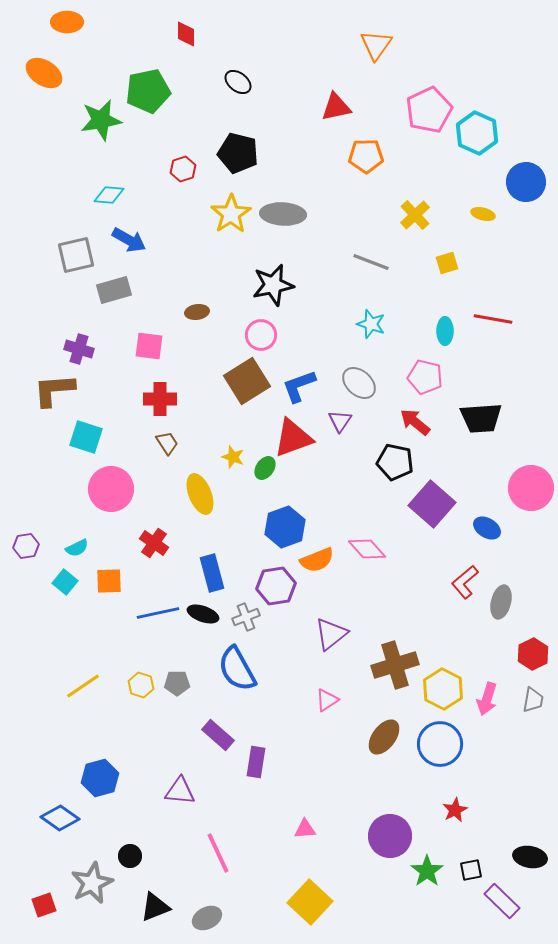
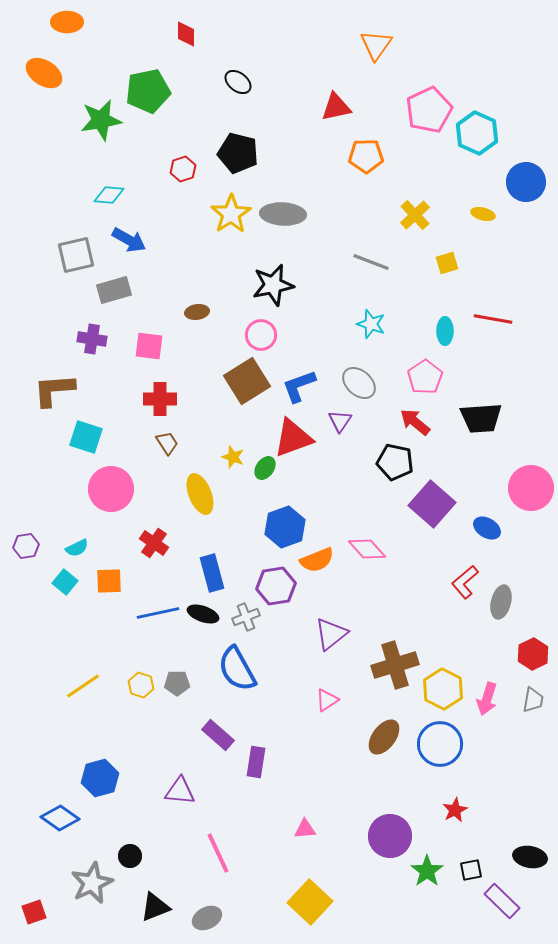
purple cross at (79, 349): moved 13 px right, 10 px up; rotated 8 degrees counterclockwise
pink pentagon at (425, 377): rotated 24 degrees clockwise
red square at (44, 905): moved 10 px left, 7 px down
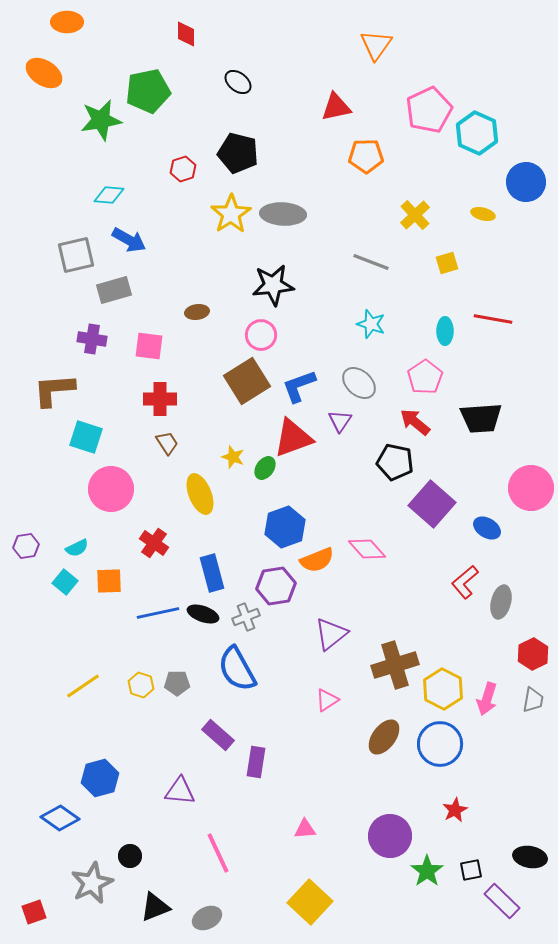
black star at (273, 285): rotated 6 degrees clockwise
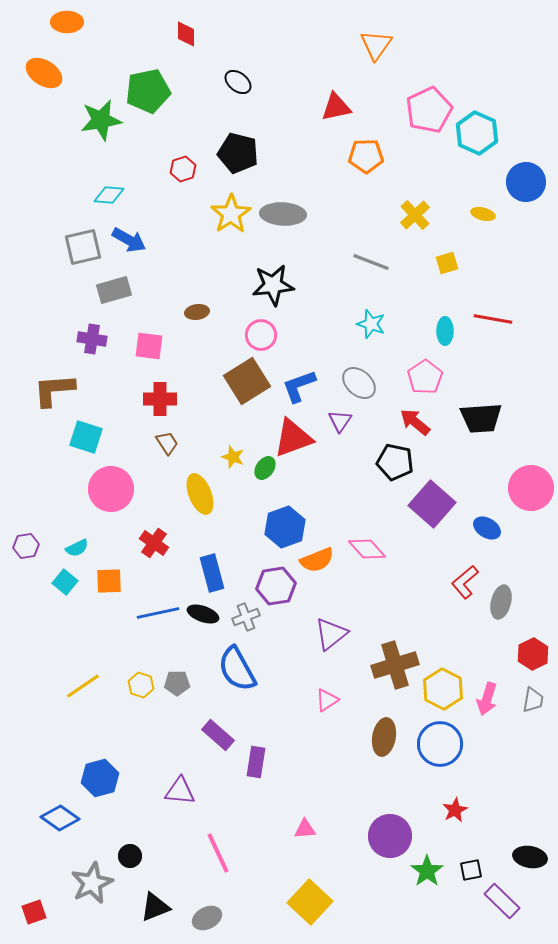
gray square at (76, 255): moved 7 px right, 8 px up
brown ellipse at (384, 737): rotated 27 degrees counterclockwise
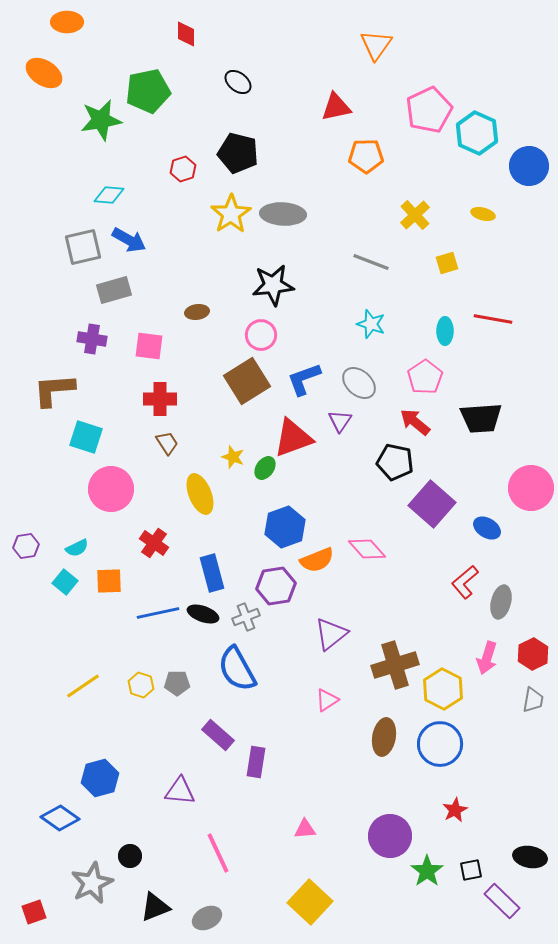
blue circle at (526, 182): moved 3 px right, 16 px up
blue L-shape at (299, 386): moved 5 px right, 7 px up
pink arrow at (487, 699): moved 41 px up
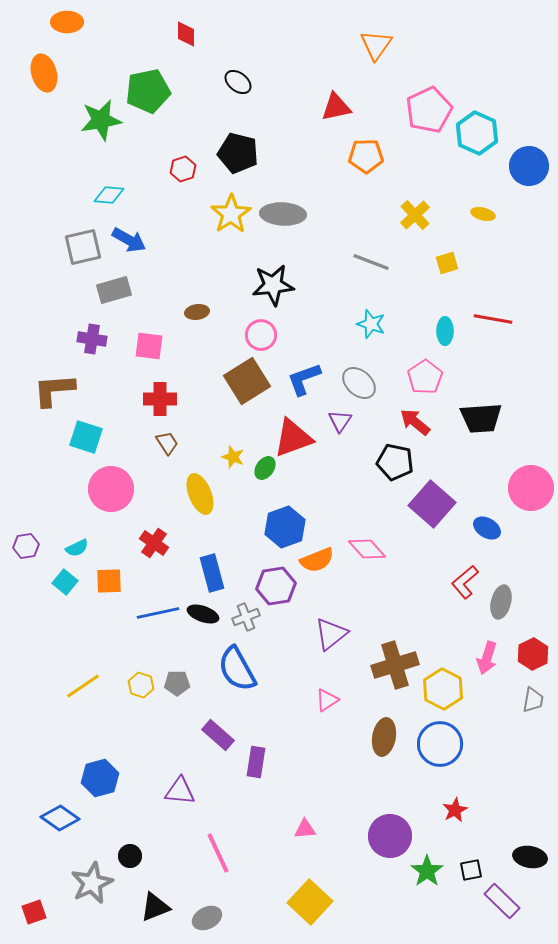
orange ellipse at (44, 73): rotated 42 degrees clockwise
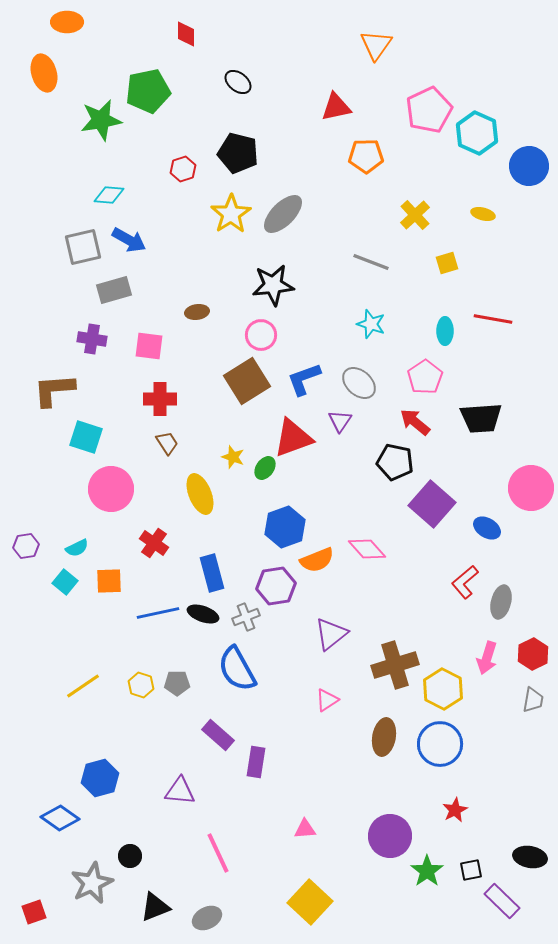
gray ellipse at (283, 214): rotated 48 degrees counterclockwise
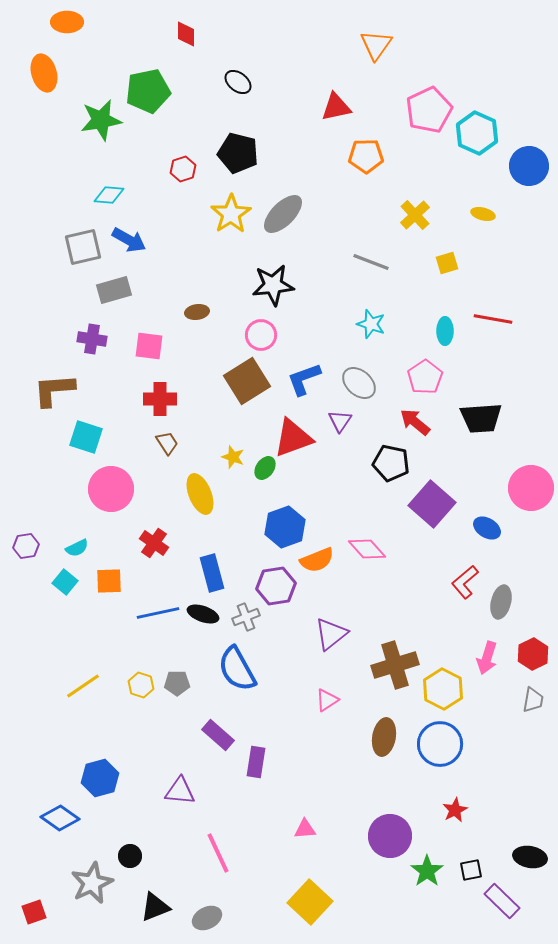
black pentagon at (395, 462): moved 4 px left, 1 px down
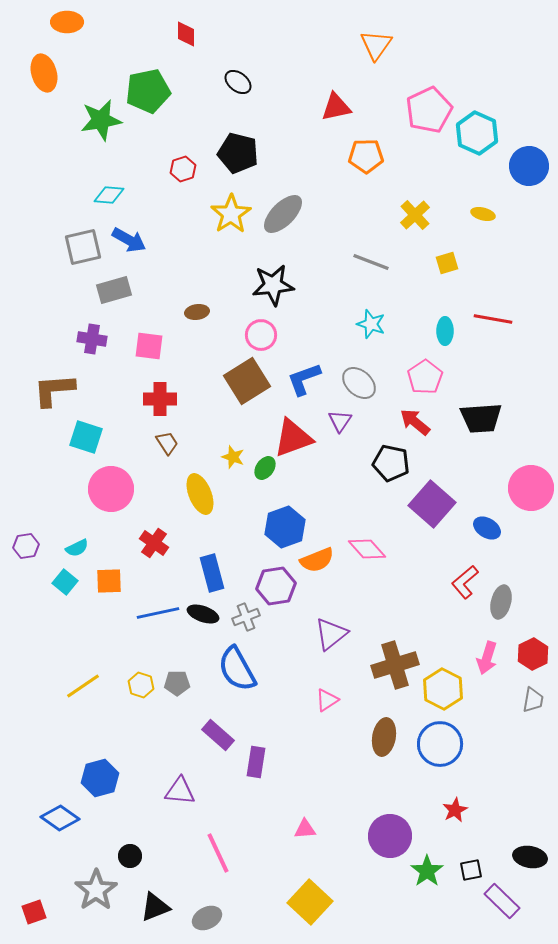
gray star at (92, 883): moved 4 px right, 7 px down; rotated 9 degrees counterclockwise
